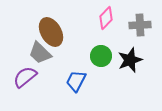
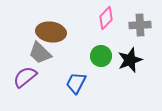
brown ellipse: rotated 52 degrees counterclockwise
blue trapezoid: moved 2 px down
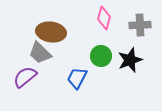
pink diamond: moved 2 px left; rotated 30 degrees counterclockwise
blue trapezoid: moved 1 px right, 5 px up
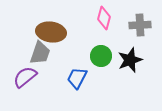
gray trapezoid: rotated 115 degrees counterclockwise
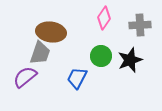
pink diamond: rotated 20 degrees clockwise
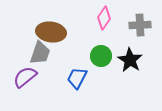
black star: rotated 20 degrees counterclockwise
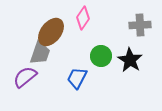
pink diamond: moved 21 px left
brown ellipse: rotated 60 degrees counterclockwise
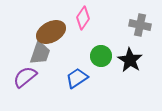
gray cross: rotated 15 degrees clockwise
brown ellipse: rotated 24 degrees clockwise
blue trapezoid: rotated 30 degrees clockwise
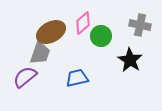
pink diamond: moved 5 px down; rotated 15 degrees clockwise
green circle: moved 20 px up
blue trapezoid: rotated 20 degrees clockwise
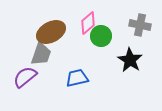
pink diamond: moved 5 px right
gray trapezoid: moved 1 px right, 1 px down
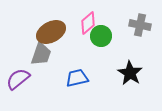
black star: moved 13 px down
purple semicircle: moved 7 px left, 2 px down
